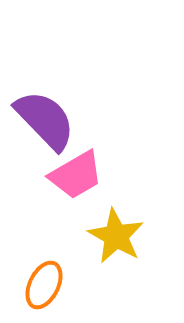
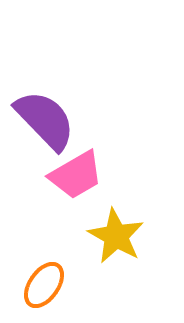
orange ellipse: rotated 9 degrees clockwise
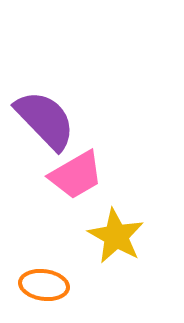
orange ellipse: rotated 63 degrees clockwise
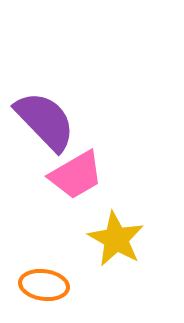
purple semicircle: moved 1 px down
yellow star: moved 3 px down
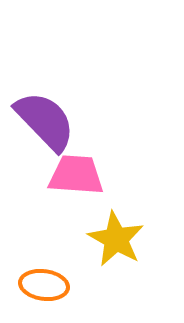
pink trapezoid: rotated 146 degrees counterclockwise
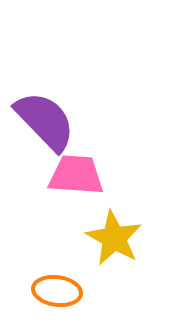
yellow star: moved 2 px left, 1 px up
orange ellipse: moved 13 px right, 6 px down
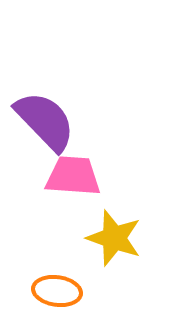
pink trapezoid: moved 3 px left, 1 px down
yellow star: rotated 10 degrees counterclockwise
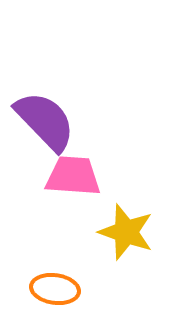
yellow star: moved 12 px right, 6 px up
orange ellipse: moved 2 px left, 2 px up
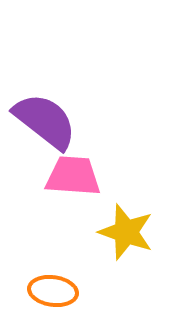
purple semicircle: rotated 8 degrees counterclockwise
orange ellipse: moved 2 px left, 2 px down
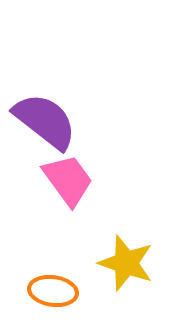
pink trapezoid: moved 5 px left, 4 px down; rotated 50 degrees clockwise
yellow star: moved 31 px down
